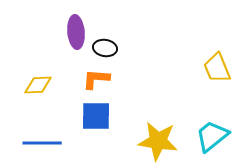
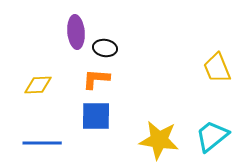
yellow star: moved 1 px right, 1 px up
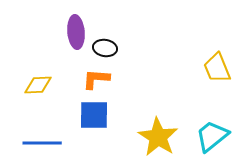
blue square: moved 2 px left, 1 px up
yellow star: moved 1 px left, 3 px up; rotated 24 degrees clockwise
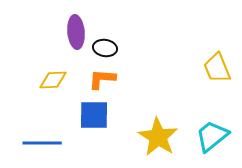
orange L-shape: moved 6 px right
yellow diamond: moved 15 px right, 5 px up
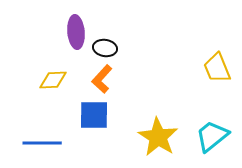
orange L-shape: rotated 52 degrees counterclockwise
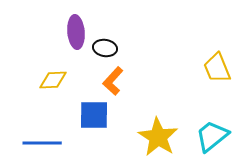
orange L-shape: moved 11 px right, 2 px down
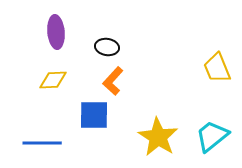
purple ellipse: moved 20 px left
black ellipse: moved 2 px right, 1 px up
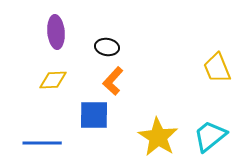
cyan trapezoid: moved 2 px left
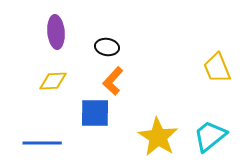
yellow diamond: moved 1 px down
blue square: moved 1 px right, 2 px up
